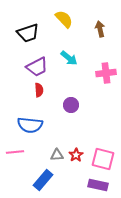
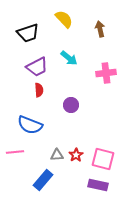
blue semicircle: rotated 15 degrees clockwise
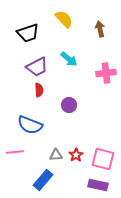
cyan arrow: moved 1 px down
purple circle: moved 2 px left
gray triangle: moved 1 px left
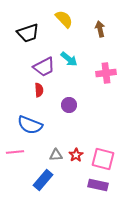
purple trapezoid: moved 7 px right
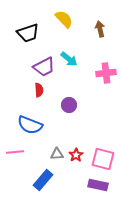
gray triangle: moved 1 px right, 1 px up
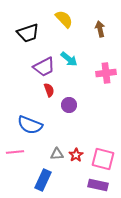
red semicircle: moved 10 px right; rotated 16 degrees counterclockwise
blue rectangle: rotated 15 degrees counterclockwise
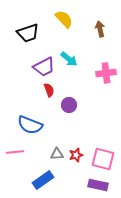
red star: rotated 16 degrees clockwise
blue rectangle: rotated 30 degrees clockwise
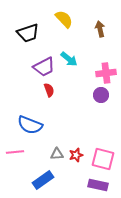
purple circle: moved 32 px right, 10 px up
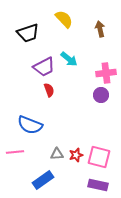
pink square: moved 4 px left, 2 px up
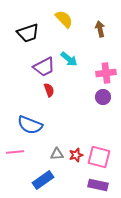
purple circle: moved 2 px right, 2 px down
